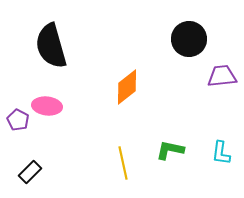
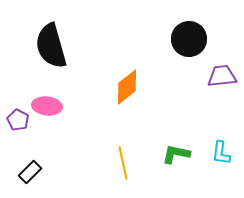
green L-shape: moved 6 px right, 4 px down
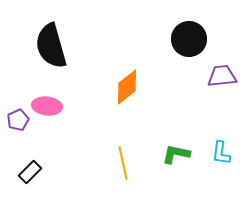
purple pentagon: rotated 20 degrees clockwise
